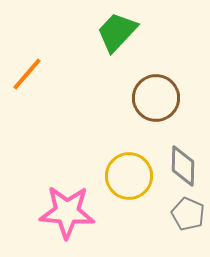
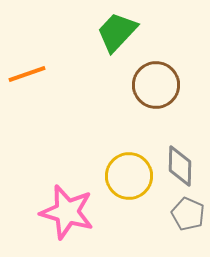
orange line: rotated 30 degrees clockwise
brown circle: moved 13 px up
gray diamond: moved 3 px left
pink star: rotated 12 degrees clockwise
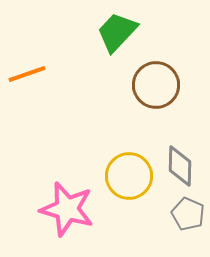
pink star: moved 3 px up
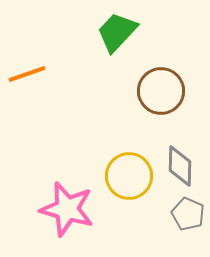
brown circle: moved 5 px right, 6 px down
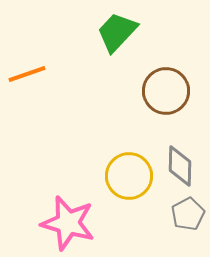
brown circle: moved 5 px right
pink star: moved 1 px right, 14 px down
gray pentagon: rotated 20 degrees clockwise
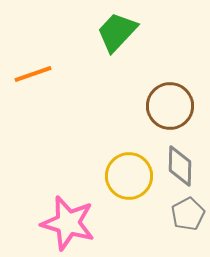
orange line: moved 6 px right
brown circle: moved 4 px right, 15 px down
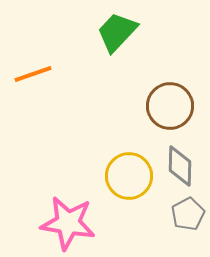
pink star: rotated 6 degrees counterclockwise
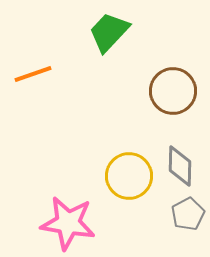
green trapezoid: moved 8 px left
brown circle: moved 3 px right, 15 px up
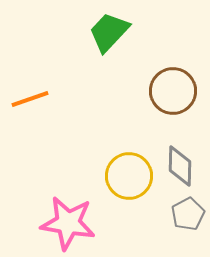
orange line: moved 3 px left, 25 px down
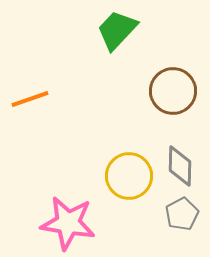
green trapezoid: moved 8 px right, 2 px up
gray pentagon: moved 6 px left
